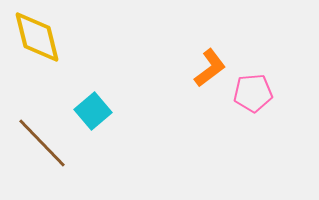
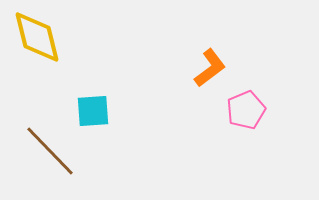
pink pentagon: moved 7 px left, 17 px down; rotated 18 degrees counterclockwise
cyan square: rotated 36 degrees clockwise
brown line: moved 8 px right, 8 px down
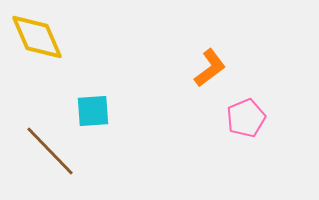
yellow diamond: rotated 10 degrees counterclockwise
pink pentagon: moved 8 px down
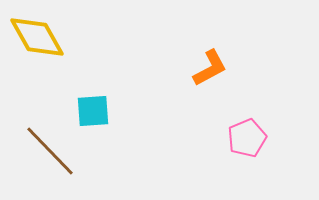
yellow diamond: rotated 6 degrees counterclockwise
orange L-shape: rotated 9 degrees clockwise
pink pentagon: moved 1 px right, 20 px down
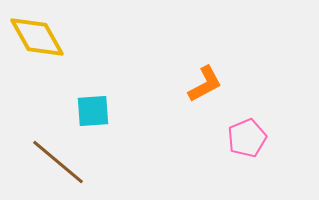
orange L-shape: moved 5 px left, 16 px down
brown line: moved 8 px right, 11 px down; rotated 6 degrees counterclockwise
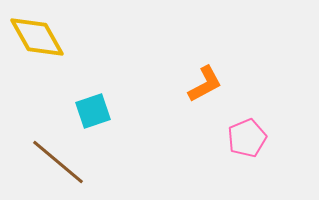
cyan square: rotated 15 degrees counterclockwise
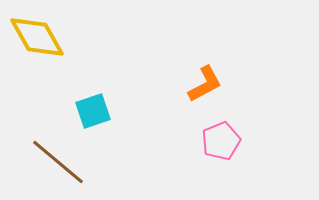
pink pentagon: moved 26 px left, 3 px down
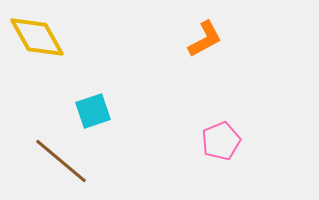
orange L-shape: moved 45 px up
brown line: moved 3 px right, 1 px up
